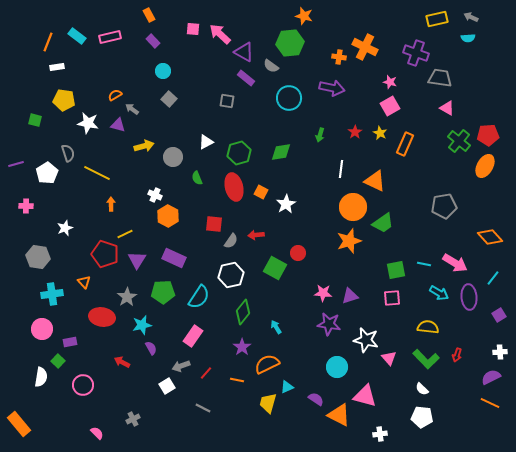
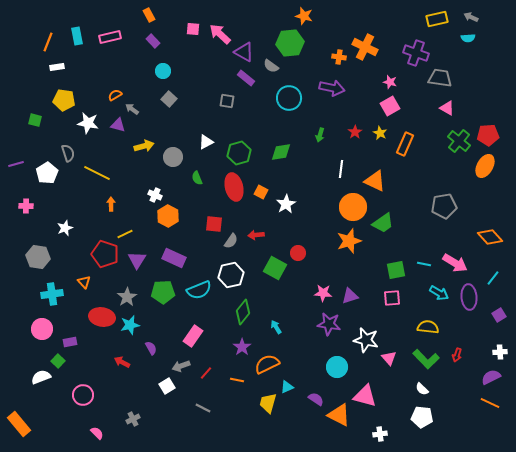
cyan rectangle at (77, 36): rotated 42 degrees clockwise
cyan semicircle at (199, 297): moved 7 px up; rotated 35 degrees clockwise
cyan star at (142, 325): moved 12 px left
white semicircle at (41, 377): rotated 120 degrees counterclockwise
pink circle at (83, 385): moved 10 px down
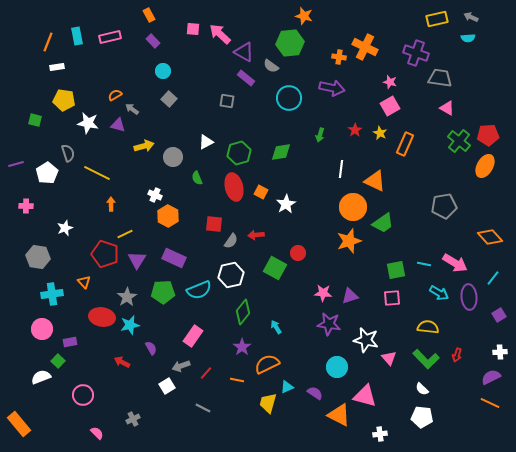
red star at (355, 132): moved 2 px up
purple semicircle at (316, 399): moved 1 px left, 6 px up
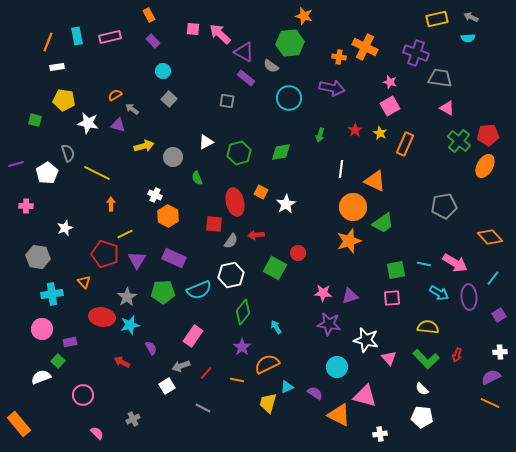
red ellipse at (234, 187): moved 1 px right, 15 px down
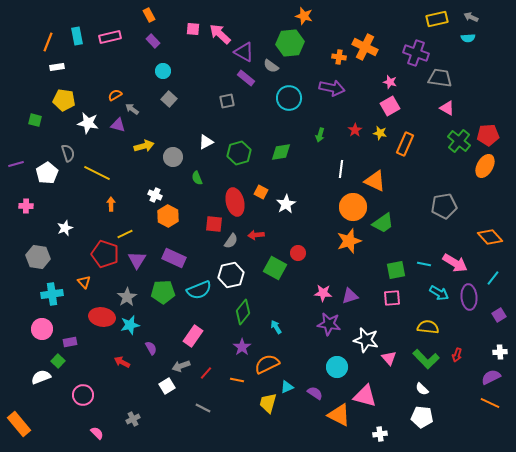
gray square at (227, 101): rotated 21 degrees counterclockwise
yellow star at (380, 133): rotated 16 degrees counterclockwise
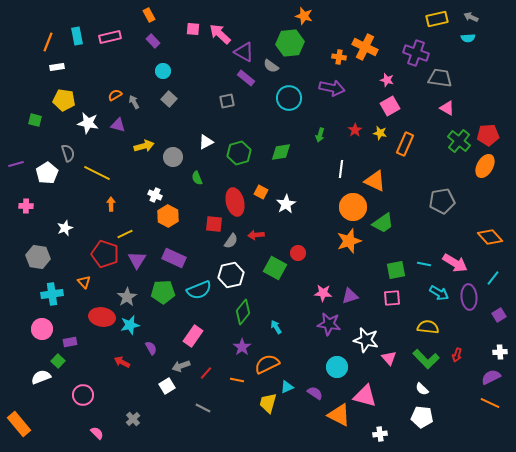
pink star at (390, 82): moved 3 px left, 2 px up
gray arrow at (132, 109): moved 2 px right, 7 px up; rotated 24 degrees clockwise
gray pentagon at (444, 206): moved 2 px left, 5 px up
gray cross at (133, 419): rotated 16 degrees counterclockwise
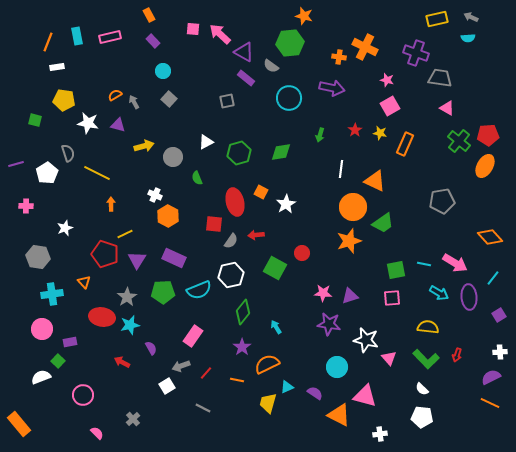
red circle at (298, 253): moved 4 px right
